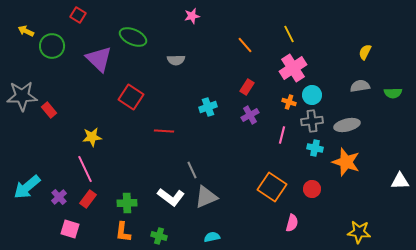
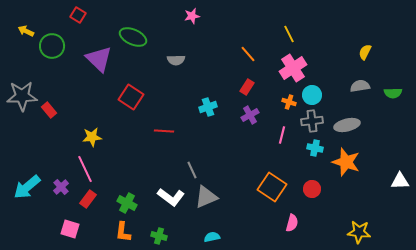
orange line at (245, 45): moved 3 px right, 9 px down
purple cross at (59, 197): moved 2 px right, 10 px up
green cross at (127, 203): rotated 30 degrees clockwise
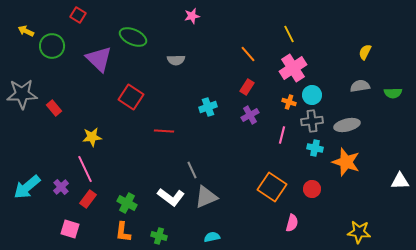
gray star at (22, 96): moved 2 px up
red rectangle at (49, 110): moved 5 px right, 2 px up
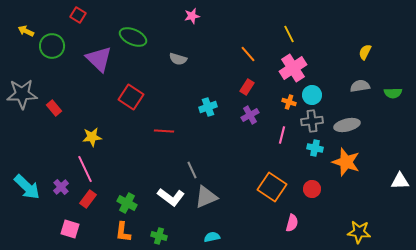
gray semicircle at (176, 60): moved 2 px right, 1 px up; rotated 18 degrees clockwise
cyan arrow at (27, 187): rotated 96 degrees counterclockwise
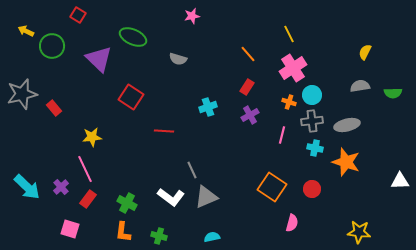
gray star at (22, 94): rotated 12 degrees counterclockwise
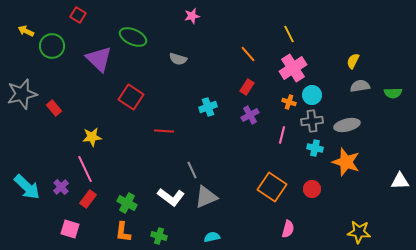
yellow semicircle at (365, 52): moved 12 px left, 9 px down
pink semicircle at (292, 223): moved 4 px left, 6 px down
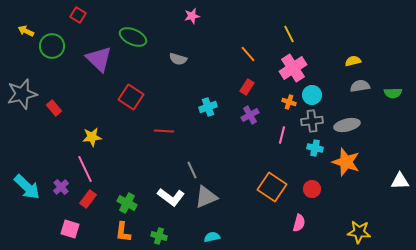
yellow semicircle at (353, 61): rotated 49 degrees clockwise
pink semicircle at (288, 229): moved 11 px right, 6 px up
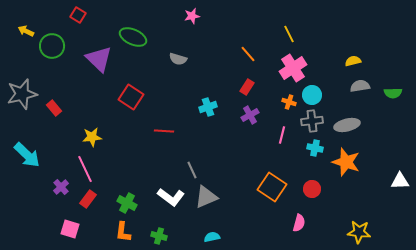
cyan arrow at (27, 187): moved 32 px up
